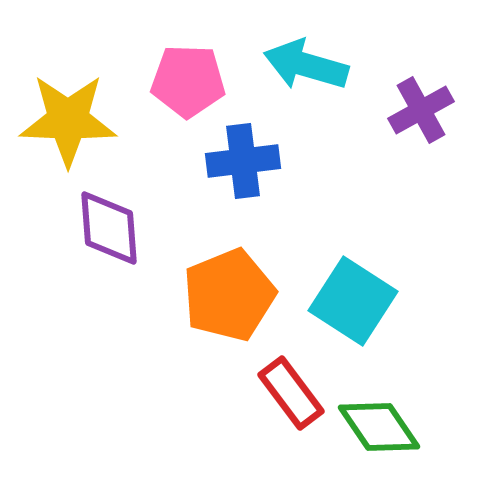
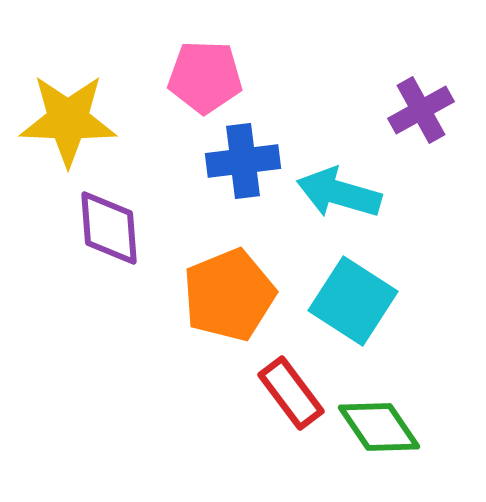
cyan arrow: moved 33 px right, 128 px down
pink pentagon: moved 17 px right, 4 px up
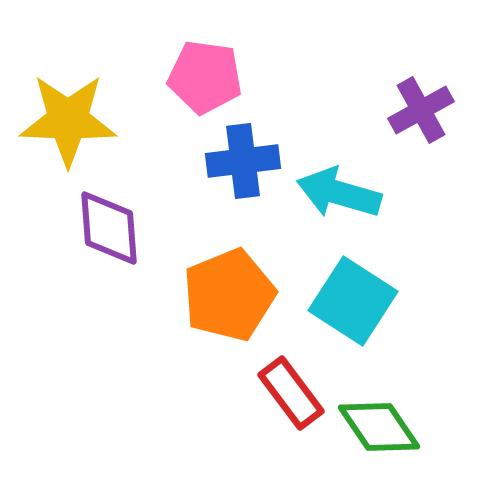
pink pentagon: rotated 6 degrees clockwise
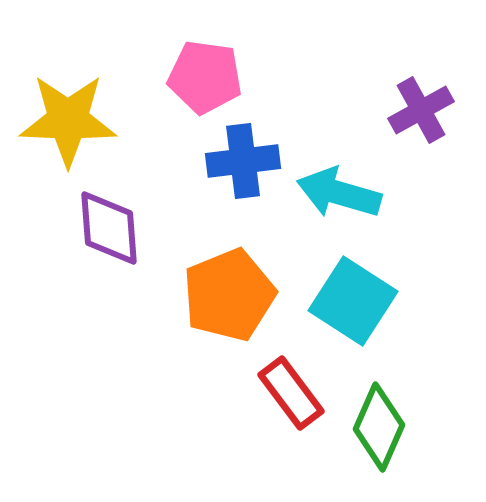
green diamond: rotated 58 degrees clockwise
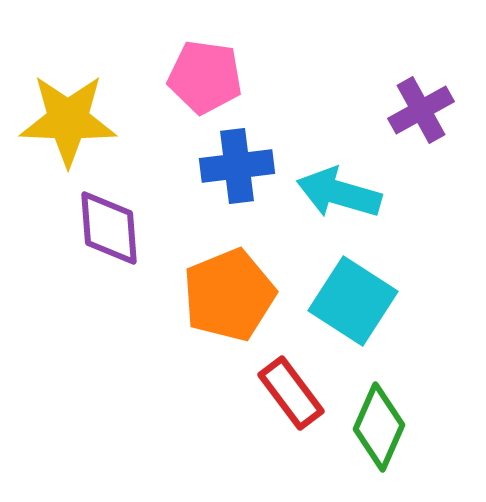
blue cross: moved 6 px left, 5 px down
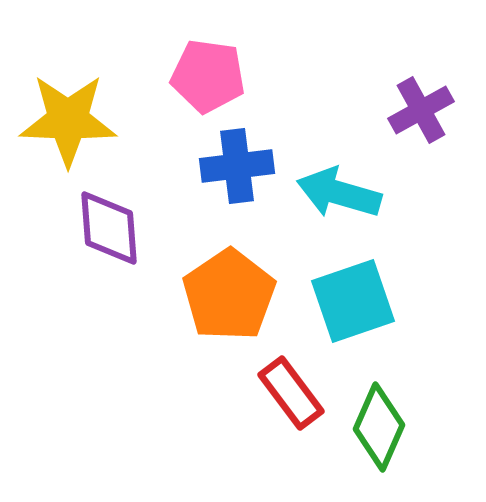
pink pentagon: moved 3 px right, 1 px up
orange pentagon: rotated 12 degrees counterclockwise
cyan square: rotated 38 degrees clockwise
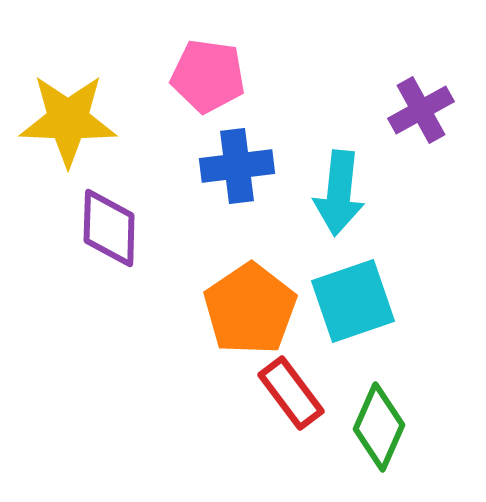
cyan arrow: rotated 100 degrees counterclockwise
purple diamond: rotated 6 degrees clockwise
orange pentagon: moved 21 px right, 14 px down
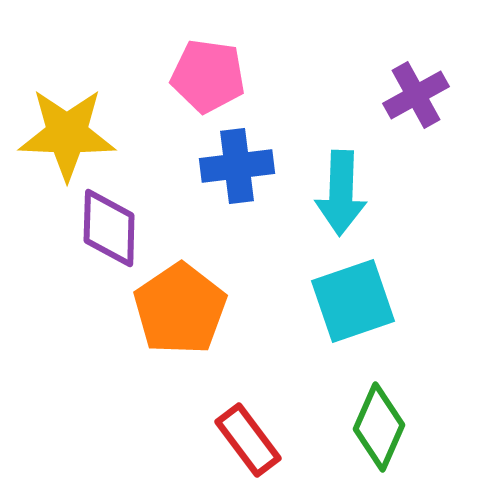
purple cross: moved 5 px left, 15 px up
yellow star: moved 1 px left, 14 px down
cyan arrow: moved 2 px right; rotated 4 degrees counterclockwise
orange pentagon: moved 70 px left
red rectangle: moved 43 px left, 47 px down
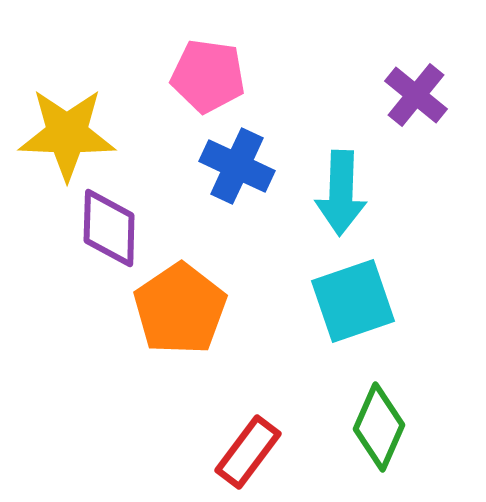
purple cross: rotated 22 degrees counterclockwise
blue cross: rotated 32 degrees clockwise
red rectangle: moved 12 px down; rotated 74 degrees clockwise
